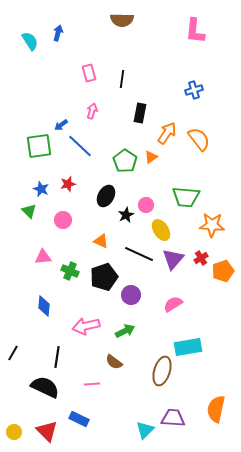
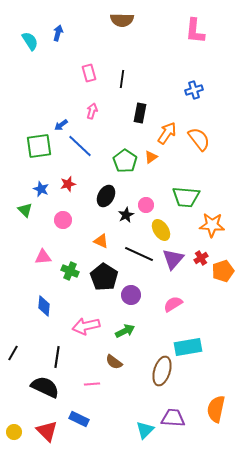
green triangle at (29, 211): moved 4 px left, 1 px up
black pentagon at (104, 277): rotated 20 degrees counterclockwise
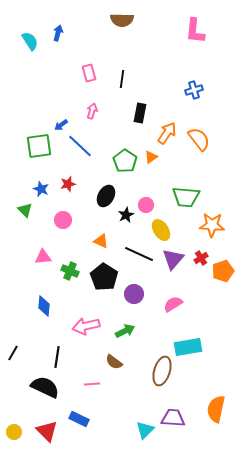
purple circle at (131, 295): moved 3 px right, 1 px up
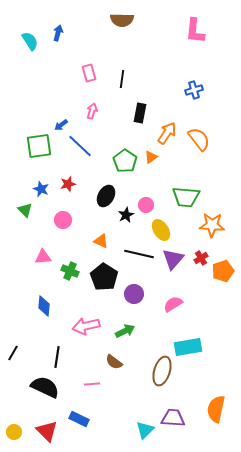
black line at (139, 254): rotated 12 degrees counterclockwise
